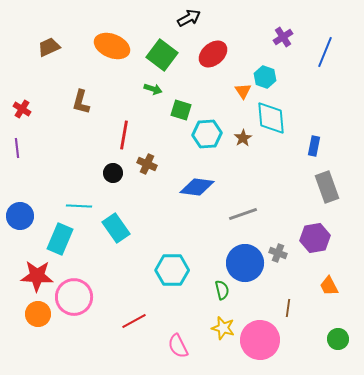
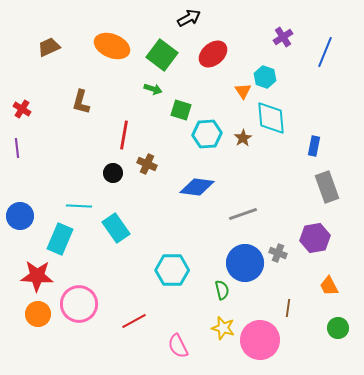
pink circle at (74, 297): moved 5 px right, 7 px down
green circle at (338, 339): moved 11 px up
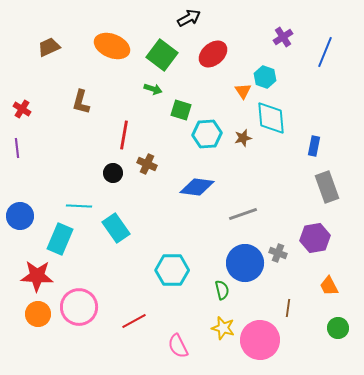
brown star at (243, 138): rotated 18 degrees clockwise
pink circle at (79, 304): moved 3 px down
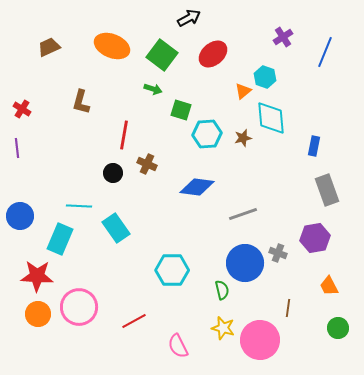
orange triangle at (243, 91): rotated 24 degrees clockwise
gray rectangle at (327, 187): moved 3 px down
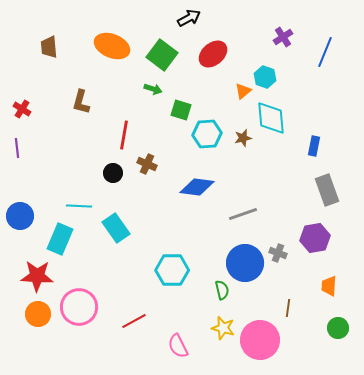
brown trapezoid at (49, 47): rotated 70 degrees counterclockwise
orange trapezoid at (329, 286): rotated 30 degrees clockwise
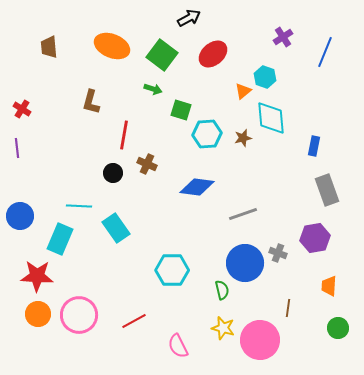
brown L-shape at (81, 102): moved 10 px right
pink circle at (79, 307): moved 8 px down
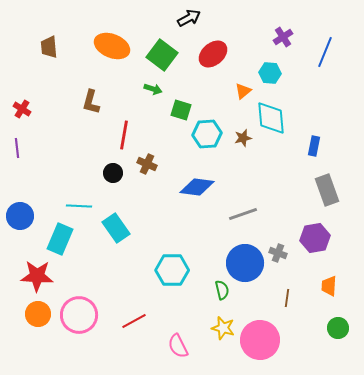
cyan hexagon at (265, 77): moved 5 px right, 4 px up; rotated 15 degrees counterclockwise
brown line at (288, 308): moved 1 px left, 10 px up
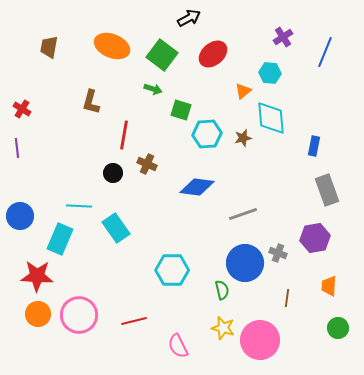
brown trapezoid at (49, 47): rotated 15 degrees clockwise
red line at (134, 321): rotated 15 degrees clockwise
